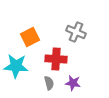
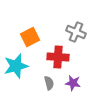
red cross: moved 2 px right, 2 px up
cyan star: rotated 20 degrees counterclockwise
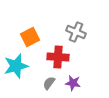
gray semicircle: rotated 128 degrees counterclockwise
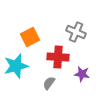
purple star: moved 9 px right, 9 px up
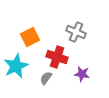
red cross: moved 1 px left; rotated 15 degrees clockwise
cyan star: rotated 10 degrees counterclockwise
gray semicircle: moved 3 px left, 5 px up
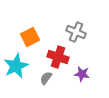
red cross: moved 1 px right
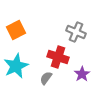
orange square: moved 14 px left, 7 px up
purple star: rotated 28 degrees clockwise
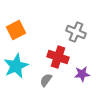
purple star: rotated 28 degrees clockwise
gray semicircle: moved 2 px down
